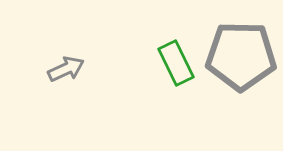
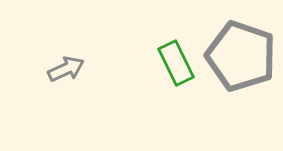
gray pentagon: rotated 18 degrees clockwise
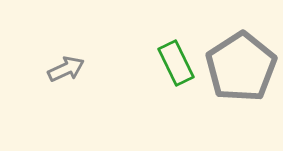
gray pentagon: moved 11 px down; rotated 20 degrees clockwise
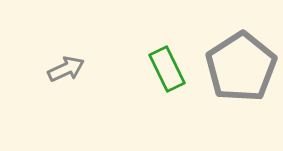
green rectangle: moved 9 px left, 6 px down
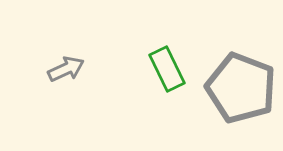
gray pentagon: moved 21 px down; rotated 18 degrees counterclockwise
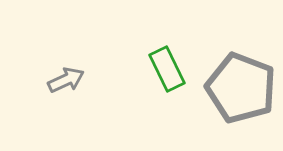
gray arrow: moved 11 px down
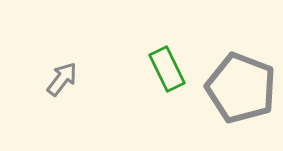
gray arrow: moved 4 px left, 1 px up; rotated 27 degrees counterclockwise
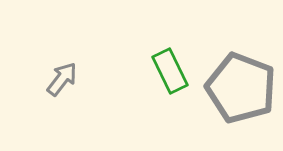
green rectangle: moved 3 px right, 2 px down
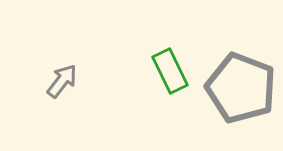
gray arrow: moved 2 px down
